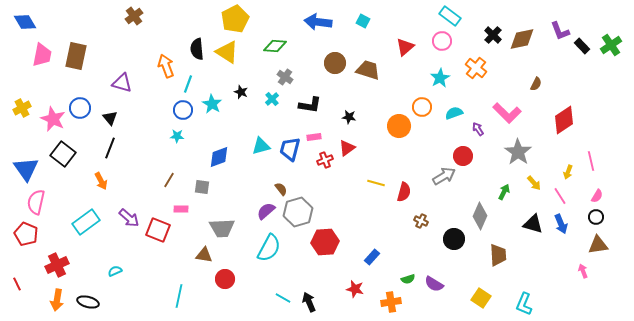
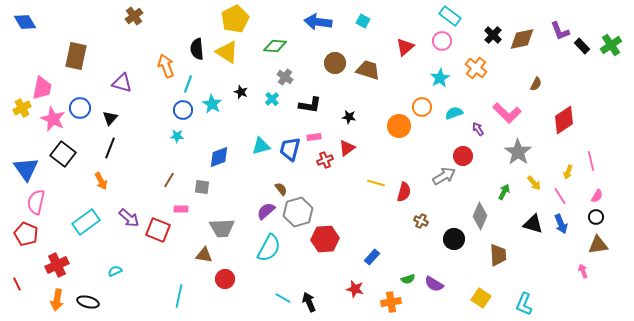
pink trapezoid at (42, 55): moved 33 px down
black triangle at (110, 118): rotated 21 degrees clockwise
red hexagon at (325, 242): moved 3 px up
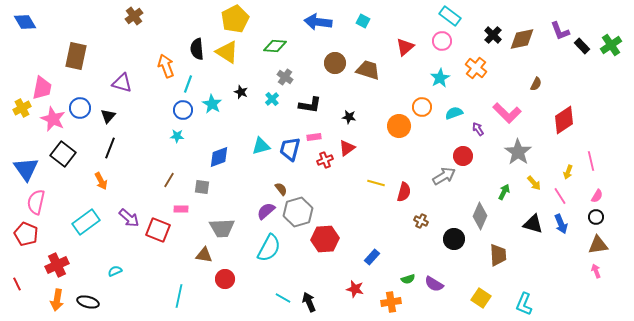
black triangle at (110, 118): moved 2 px left, 2 px up
pink arrow at (583, 271): moved 13 px right
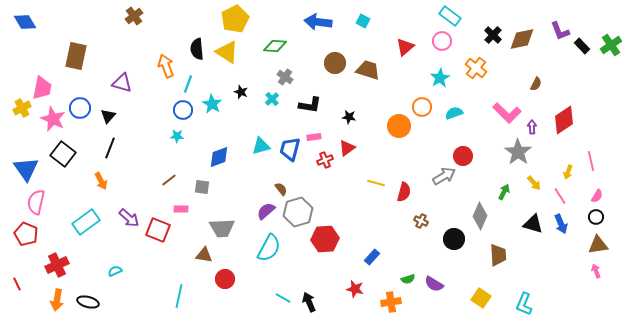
purple arrow at (478, 129): moved 54 px right, 2 px up; rotated 32 degrees clockwise
brown line at (169, 180): rotated 21 degrees clockwise
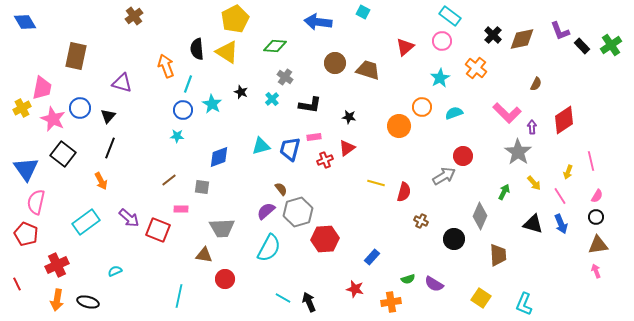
cyan square at (363, 21): moved 9 px up
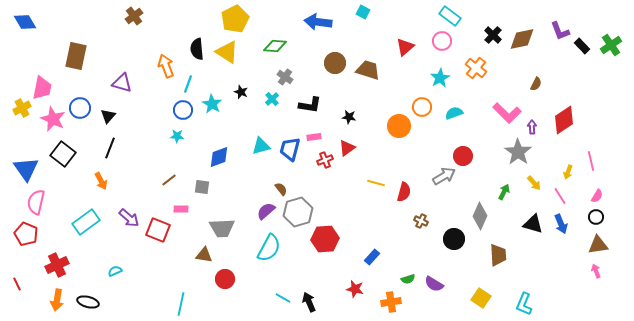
cyan line at (179, 296): moved 2 px right, 8 px down
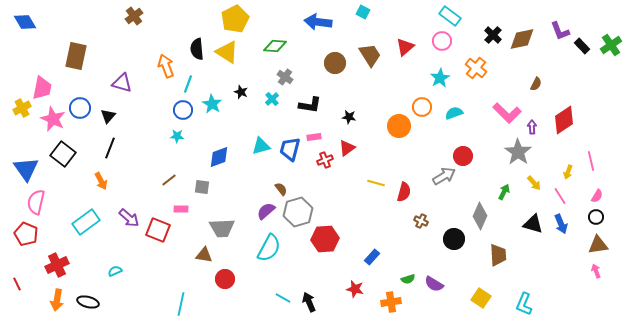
brown trapezoid at (368, 70): moved 2 px right, 15 px up; rotated 40 degrees clockwise
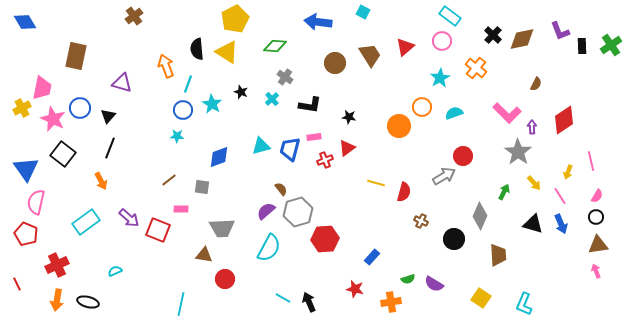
black rectangle at (582, 46): rotated 42 degrees clockwise
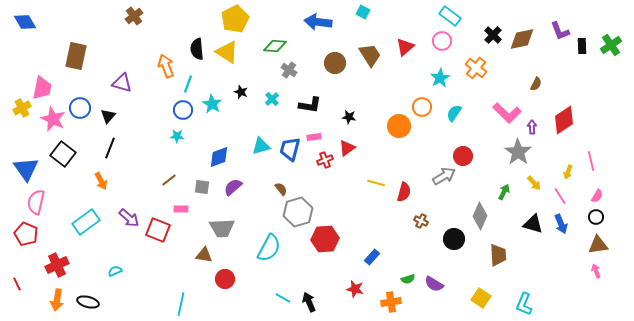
gray cross at (285, 77): moved 4 px right, 7 px up
cyan semicircle at (454, 113): rotated 36 degrees counterclockwise
purple semicircle at (266, 211): moved 33 px left, 24 px up
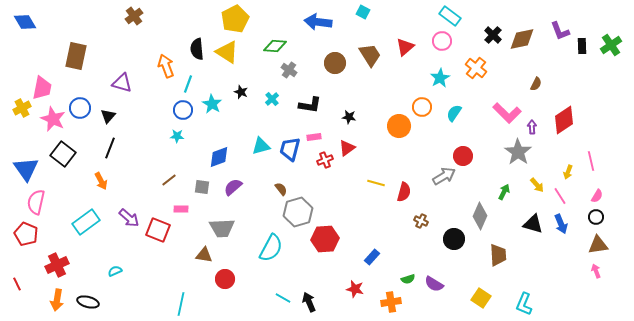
yellow arrow at (534, 183): moved 3 px right, 2 px down
cyan semicircle at (269, 248): moved 2 px right
